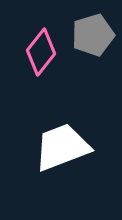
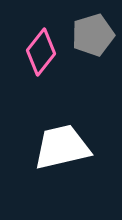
white trapezoid: rotated 8 degrees clockwise
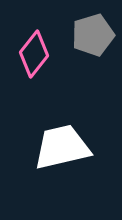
pink diamond: moved 7 px left, 2 px down
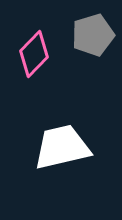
pink diamond: rotated 6 degrees clockwise
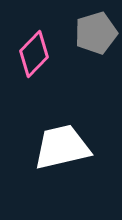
gray pentagon: moved 3 px right, 2 px up
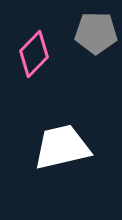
gray pentagon: rotated 18 degrees clockwise
